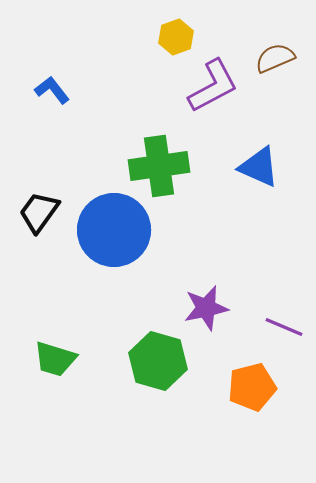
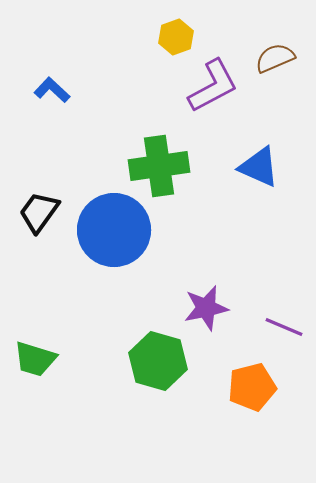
blue L-shape: rotated 9 degrees counterclockwise
green trapezoid: moved 20 px left
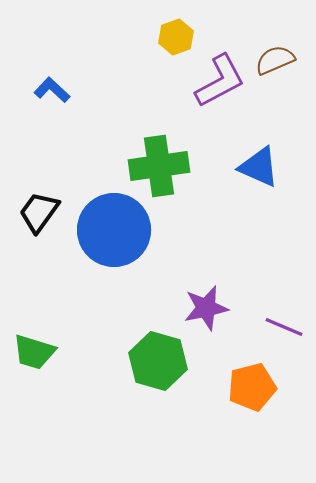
brown semicircle: moved 2 px down
purple L-shape: moved 7 px right, 5 px up
green trapezoid: moved 1 px left, 7 px up
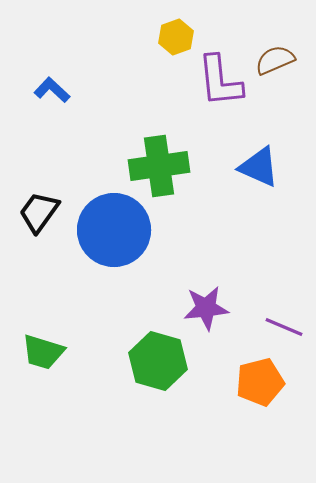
purple L-shape: rotated 112 degrees clockwise
purple star: rotated 6 degrees clockwise
green trapezoid: moved 9 px right
orange pentagon: moved 8 px right, 5 px up
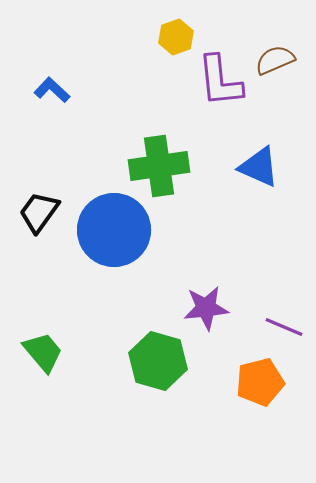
green trapezoid: rotated 147 degrees counterclockwise
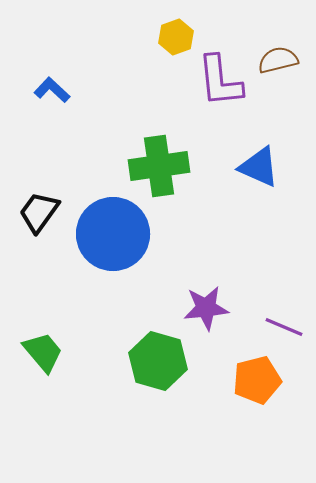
brown semicircle: moved 3 px right; rotated 9 degrees clockwise
blue circle: moved 1 px left, 4 px down
orange pentagon: moved 3 px left, 2 px up
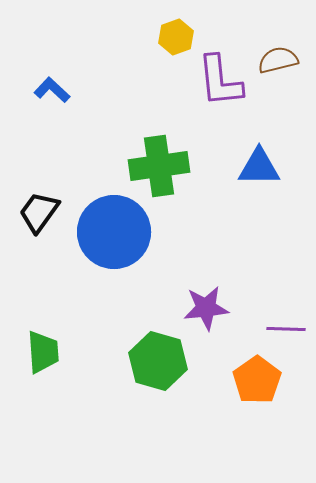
blue triangle: rotated 24 degrees counterclockwise
blue circle: moved 1 px right, 2 px up
purple line: moved 2 px right, 2 px down; rotated 21 degrees counterclockwise
green trapezoid: rotated 36 degrees clockwise
orange pentagon: rotated 21 degrees counterclockwise
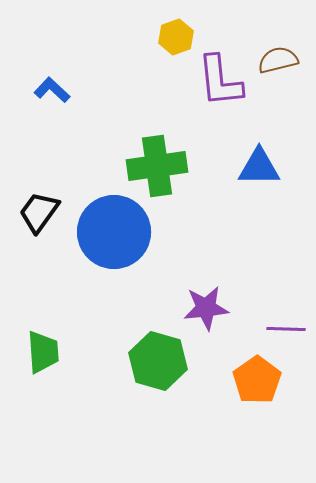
green cross: moved 2 px left
